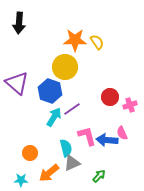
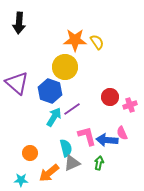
green arrow: moved 13 px up; rotated 32 degrees counterclockwise
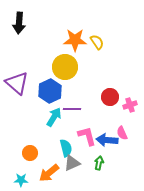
blue hexagon: rotated 15 degrees clockwise
purple line: rotated 36 degrees clockwise
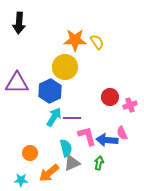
purple triangle: rotated 40 degrees counterclockwise
purple line: moved 9 px down
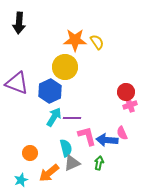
purple triangle: rotated 20 degrees clockwise
red circle: moved 16 px right, 5 px up
cyan star: rotated 24 degrees counterclockwise
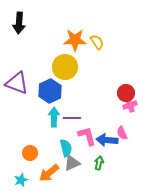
red circle: moved 1 px down
cyan arrow: rotated 30 degrees counterclockwise
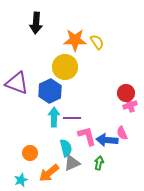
black arrow: moved 17 px right
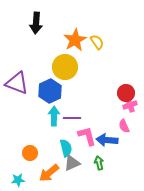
orange star: rotated 30 degrees counterclockwise
cyan arrow: moved 1 px up
pink semicircle: moved 2 px right, 7 px up
green arrow: rotated 24 degrees counterclockwise
cyan star: moved 3 px left; rotated 16 degrees clockwise
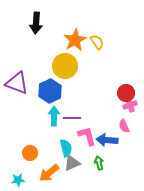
yellow circle: moved 1 px up
